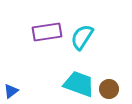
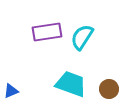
cyan trapezoid: moved 8 px left
blue triangle: rotated 14 degrees clockwise
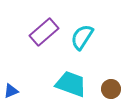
purple rectangle: moved 3 px left; rotated 32 degrees counterclockwise
brown circle: moved 2 px right
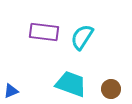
purple rectangle: rotated 48 degrees clockwise
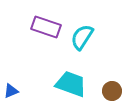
purple rectangle: moved 2 px right, 5 px up; rotated 12 degrees clockwise
brown circle: moved 1 px right, 2 px down
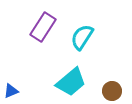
purple rectangle: moved 3 px left; rotated 76 degrees counterclockwise
cyan trapezoid: moved 2 px up; rotated 120 degrees clockwise
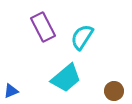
purple rectangle: rotated 60 degrees counterclockwise
cyan trapezoid: moved 5 px left, 4 px up
brown circle: moved 2 px right
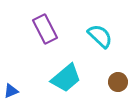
purple rectangle: moved 2 px right, 2 px down
cyan semicircle: moved 18 px right, 1 px up; rotated 100 degrees clockwise
brown circle: moved 4 px right, 9 px up
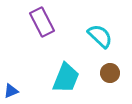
purple rectangle: moved 3 px left, 7 px up
cyan trapezoid: rotated 28 degrees counterclockwise
brown circle: moved 8 px left, 9 px up
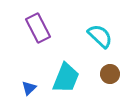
purple rectangle: moved 4 px left, 6 px down
brown circle: moved 1 px down
blue triangle: moved 18 px right, 3 px up; rotated 21 degrees counterclockwise
